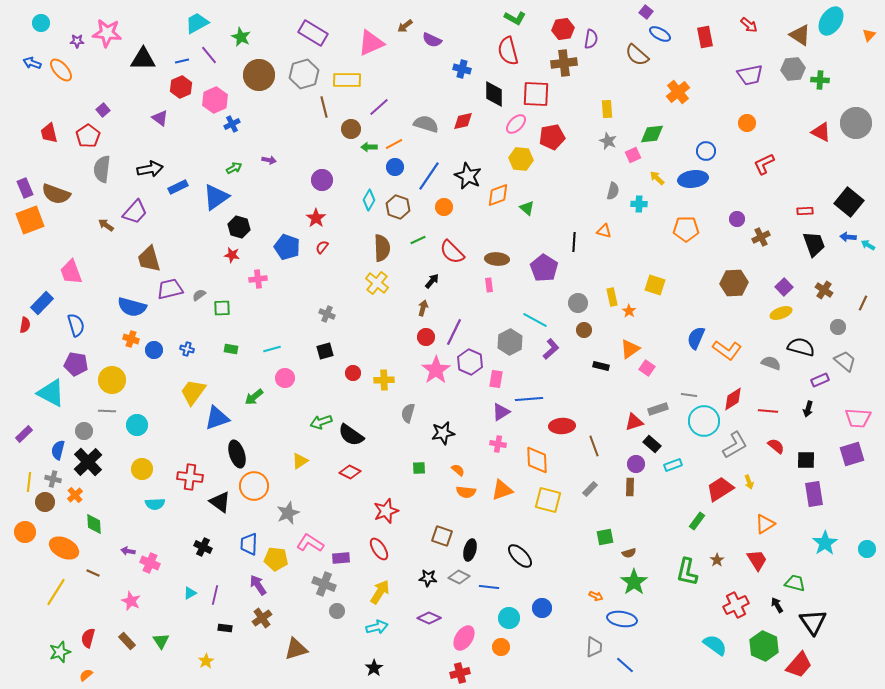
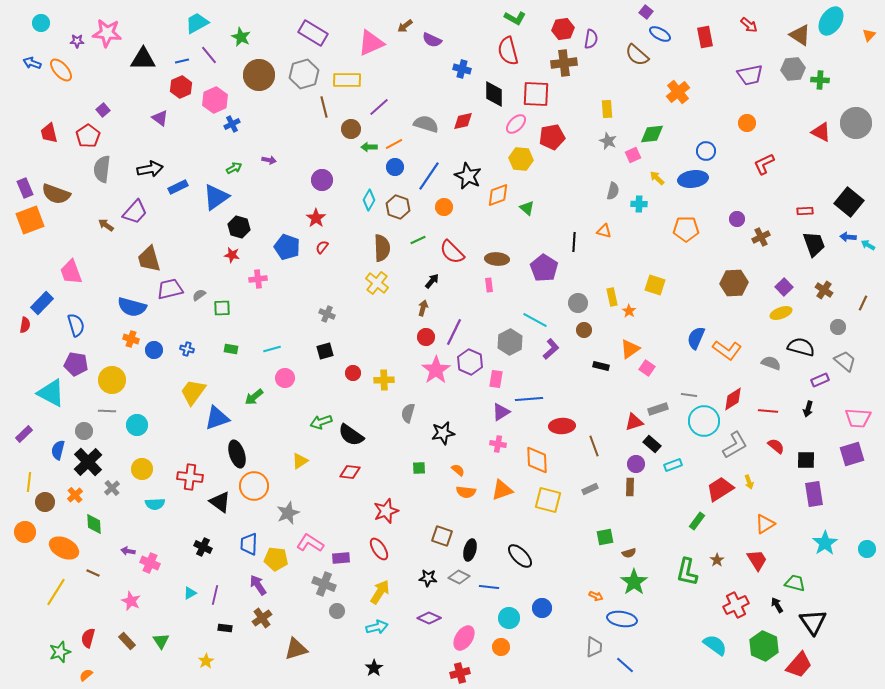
red diamond at (350, 472): rotated 20 degrees counterclockwise
gray cross at (53, 479): moved 59 px right, 9 px down; rotated 35 degrees clockwise
gray rectangle at (590, 489): rotated 21 degrees clockwise
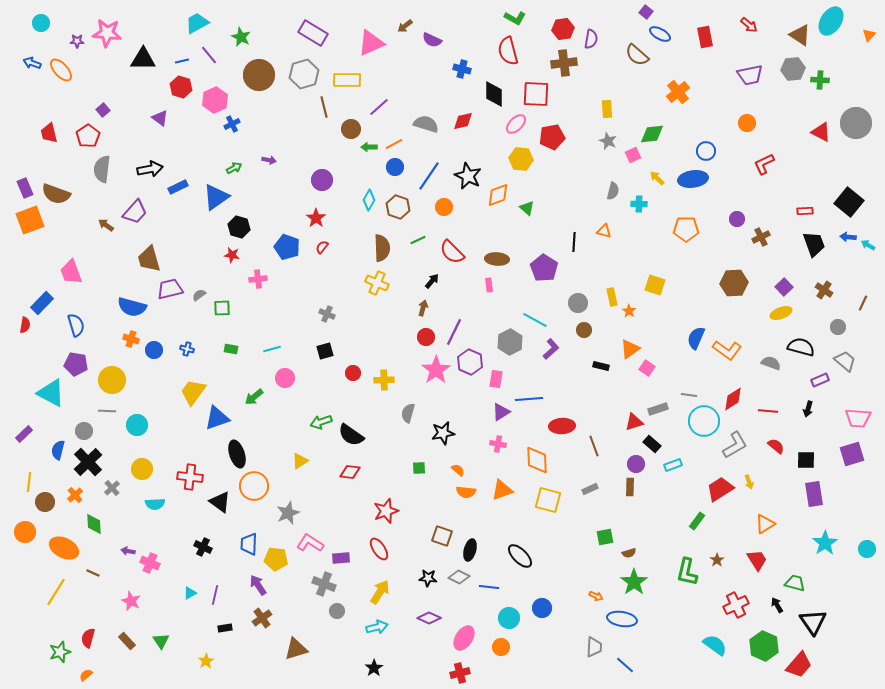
red hexagon at (181, 87): rotated 20 degrees counterclockwise
yellow cross at (377, 283): rotated 15 degrees counterclockwise
black rectangle at (225, 628): rotated 16 degrees counterclockwise
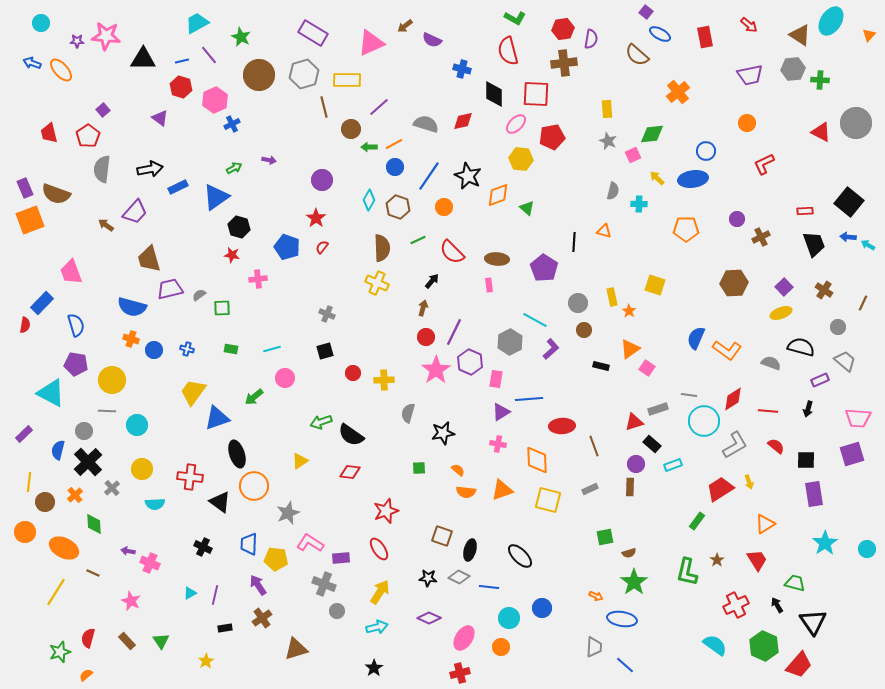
pink star at (107, 33): moved 1 px left, 3 px down
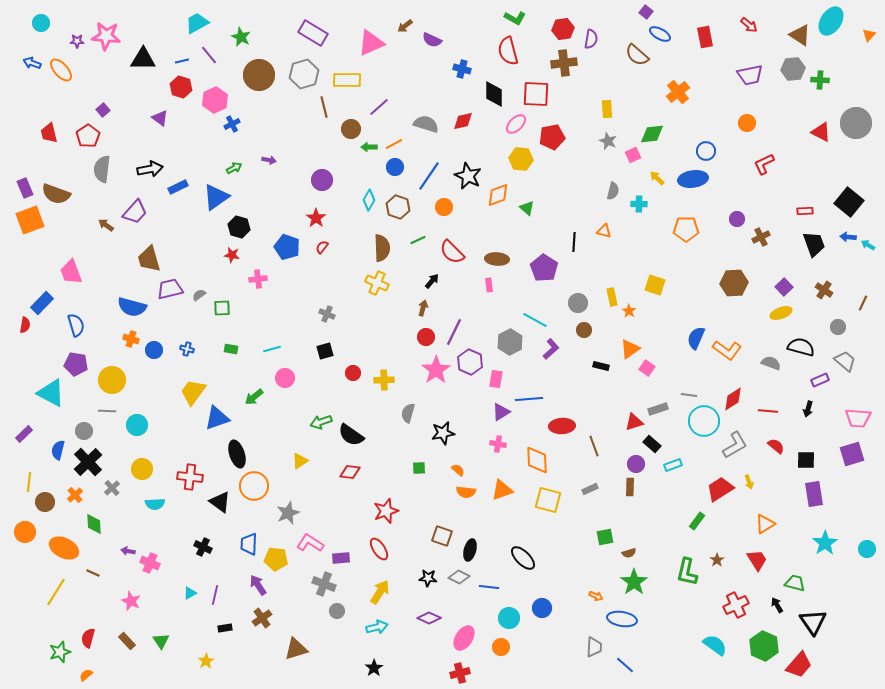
black ellipse at (520, 556): moved 3 px right, 2 px down
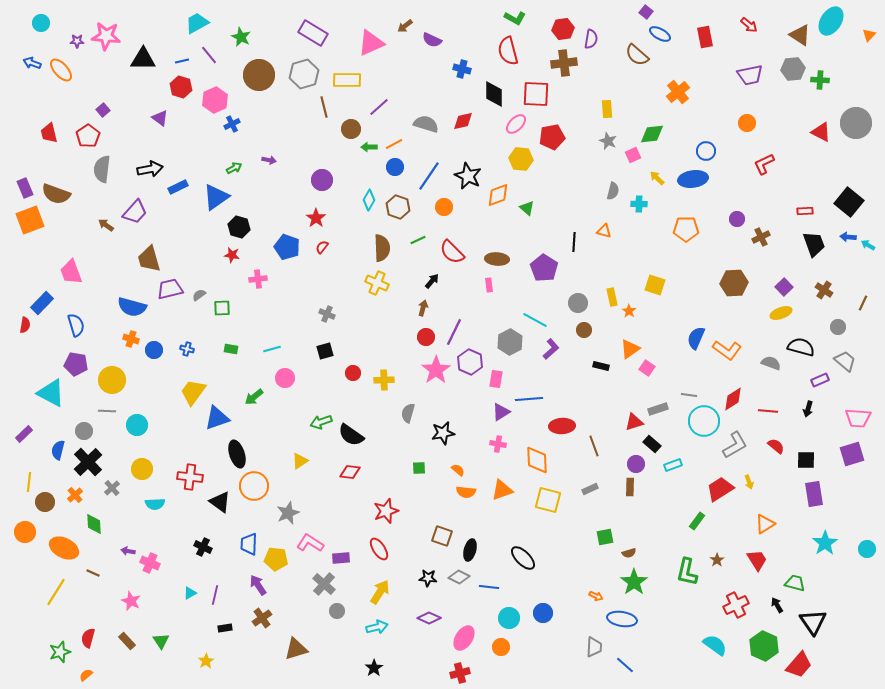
gray cross at (324, 584): rotated 20 degrees clockwise
blue circle at (542, 608): moved 1 px right, 5 px down
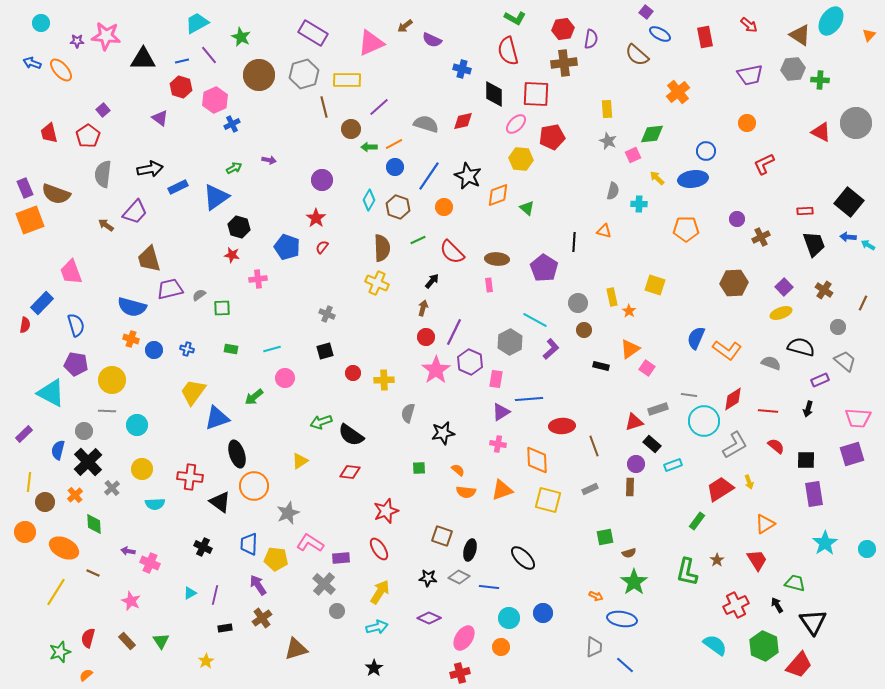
gray semicircle at (102, 169): moved 1 px right, 5 px down
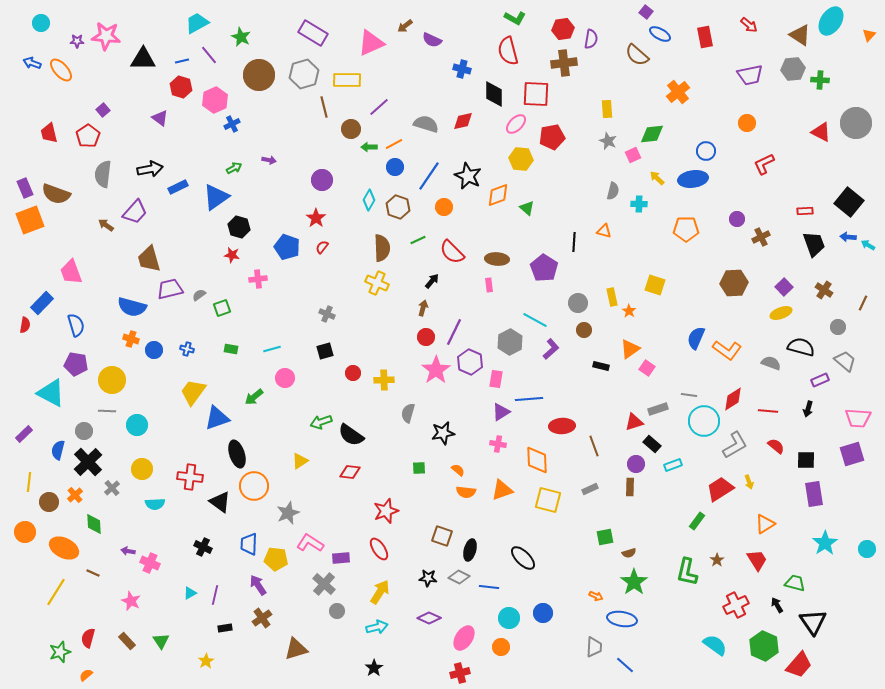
green square at (222, 308): rotated 18 degrees counterclockwise
brown circle at (45, 502): moved 4 px right
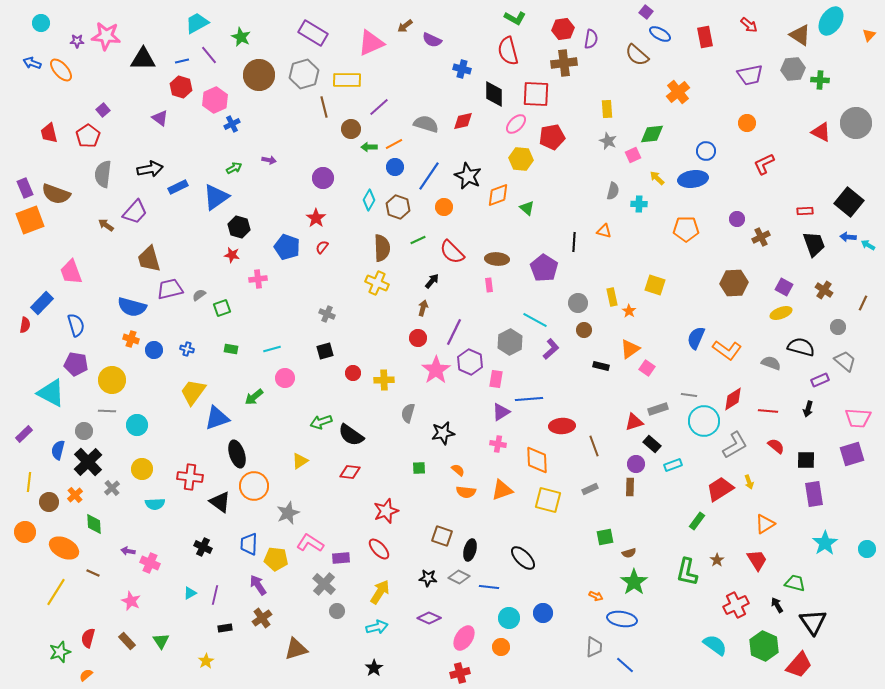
purple circle at (322, 180): moved 1 px right, 2 px up
purple square at (784, 287): rotated 18 degrees counterclockwise
red circle at (426, 337): moved 8 px left, 1 px down
red ellipse at (379, 549): rotated 10 degrees counterclockwise
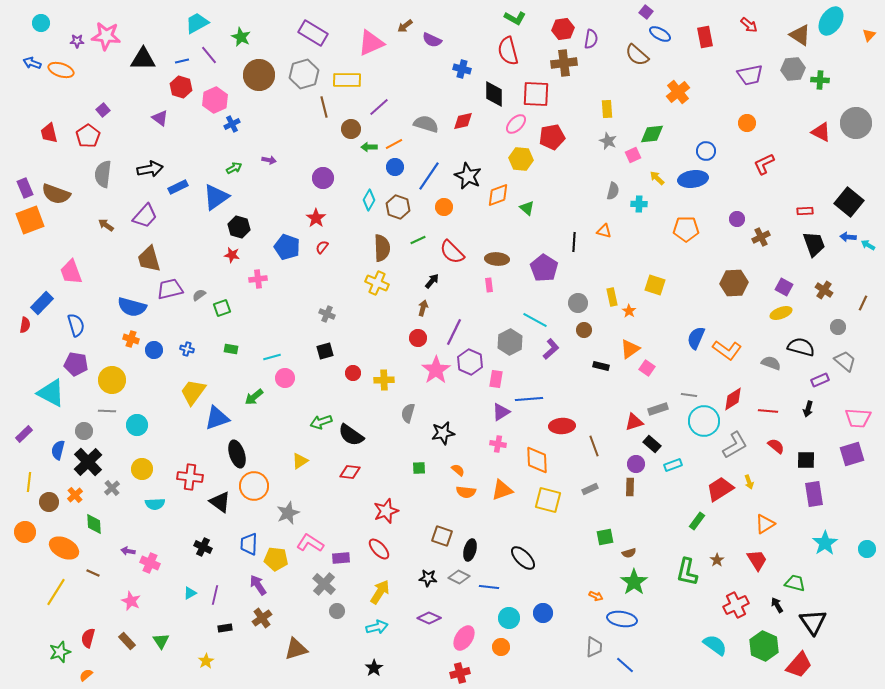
orange ellipse at (61, 70): rotated 30 degrees counterclockwise
purple trapezoid at (135, 212): moved 10 px right, 4 px down
cyan line at (272, 349): moved 8 px down
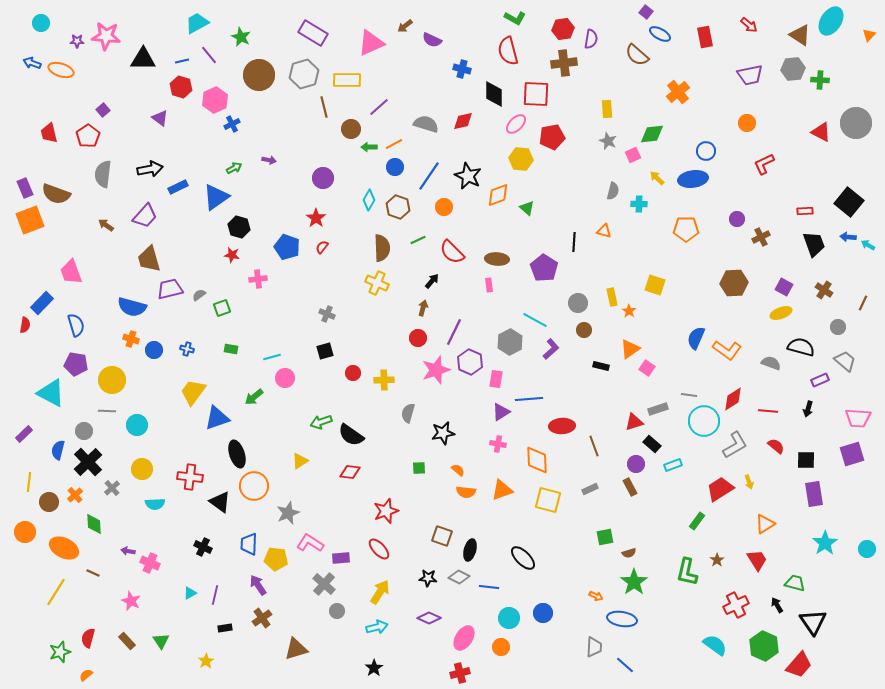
pink star at (436, 370): rotated 16 degrees clockwise
brown rectangle at (630, 487): rotated 30 degrees counterclockwise
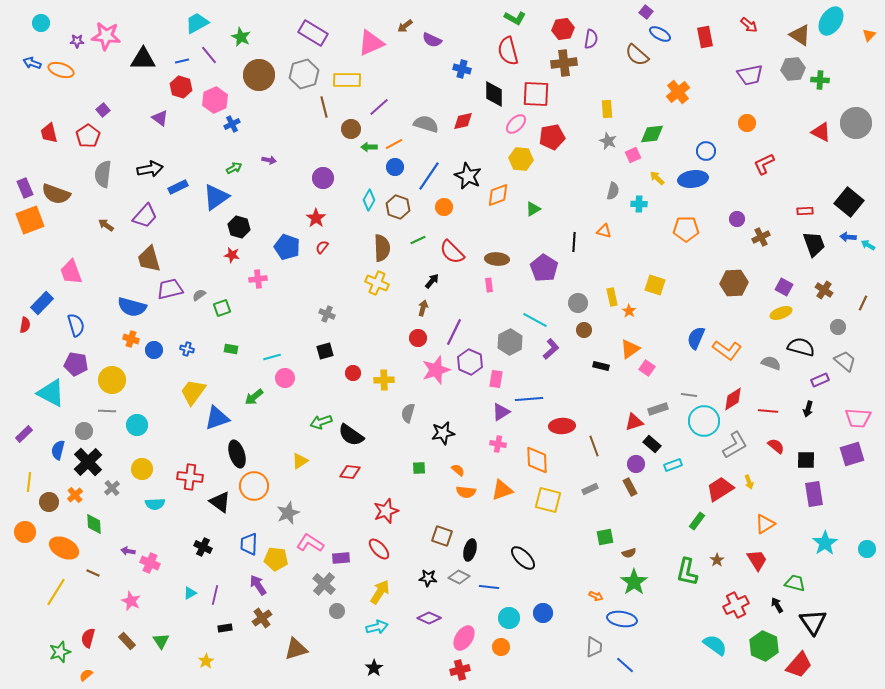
green triangle at (527, 208): moved 6 px right, 1 px down; rotated 49 degrees clockwise
red cross at (460, 673): moved 3 px up
